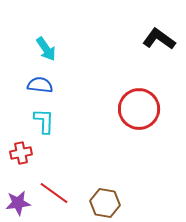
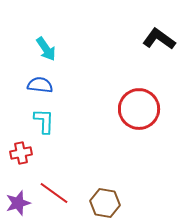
purple star: rotated 10 degrees counterclockwise
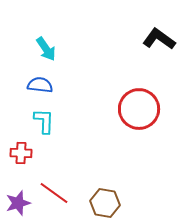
red cross: rotated 15 degrees clockwise
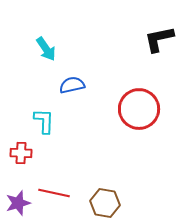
black L-shape: rotated 48 degrees counterclockwise
blue semicircle: moved 32 px right; rotated 20 degrees counterclockwise
red line: rotated 24 degrees counterclockwise
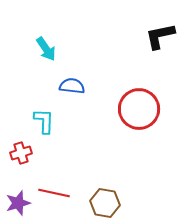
black L-shape: moved 1 px right, 3 px up
blue semicircle: moved 1 px down; rotated 20 degrees clockwise
red cross: rotated 20 degrees counterclockwise
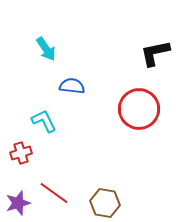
black L-shape: moved 5 px left, 17 px down
cyan L-shape: rotated 28 degrees counterclockwise
red line: rotated 24 degrees clockwise
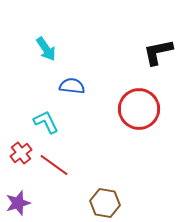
black L-shape: moved 3 px right, 1 px up
cyan L-shape: moved 2 px right, 1 px down
red cross: rotated 20 degrees counterclockwise
red line: moved 28 px up
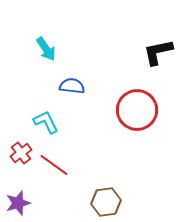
red circle: moved 2 px left, 1 px down
brown hexagon: moved 1 px right, 1 px up; rotated 16 degrees counterclockwise
